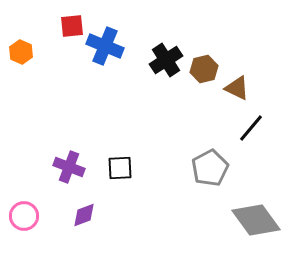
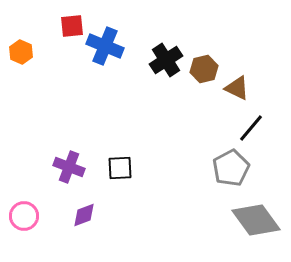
gray pentagon: moved 21 px right
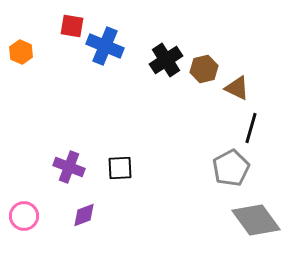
red square: rotated 15 degrees clockwise
black line: rotated 24 degrees counterclockwise
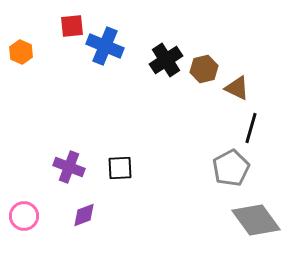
red square: rotated 15 degrees counterclockwise
